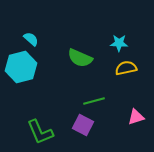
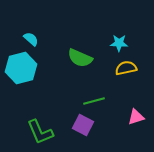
cyan hexagon: moved 1 px down
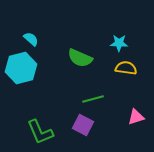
yellow semicircle: rotated 20 degrees clockwise
green line: moved 1 px left, 2 px up
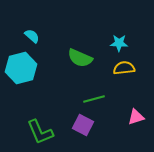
cyan semicircle: moved 1 px right, 3 px up
yellow semicircle: moved 2 px left; rotated 15 degrees counterclockwise
green line: moved 1 px right
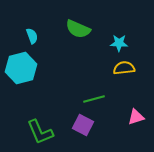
cyan semicircle: rotated 28 degrees clockwise
green semicircle: moved 2 px left, 29 px up
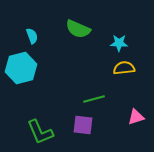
purple square: rotated 20 degrees counterclockwise
